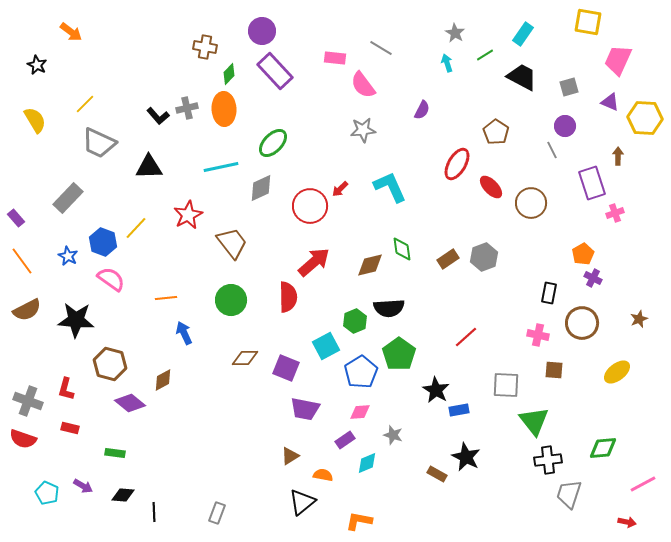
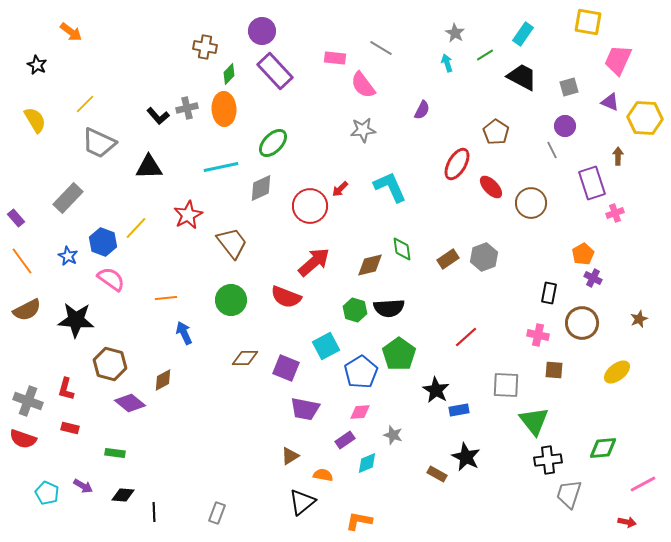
red semicircle at (288, 297): moved 2 px left; rotated 112 degrees clockwise
green hexagon at (355, 321): moved 11 px up; rotated 20 degrees counterclockwise
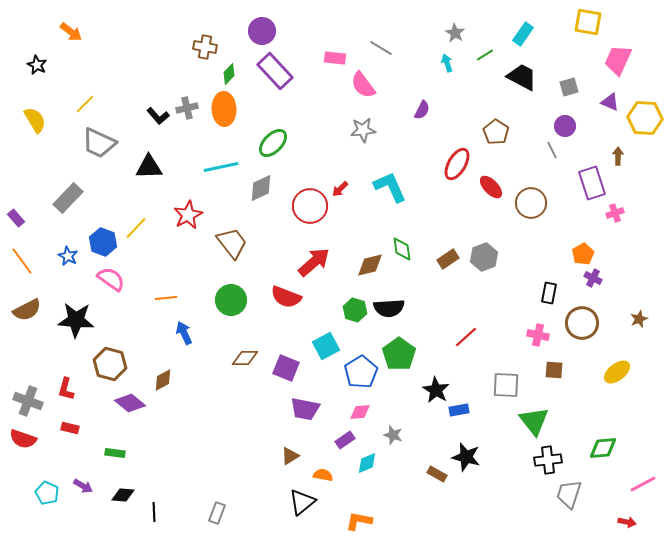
black star at (466, 457): rotated 12 degrees counterclockwise
